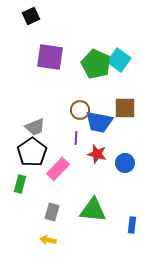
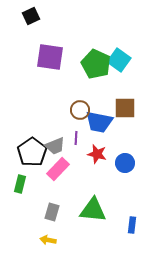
gray trapezoid: moved 20 px right, 19 px down
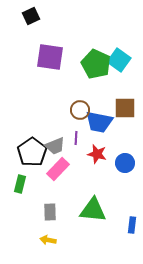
gray rectangle: moved 2 px left; rotated 18 degrees counterclockwise
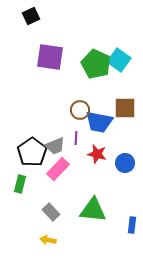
gray rectangle: moved 1 px right; rotated 42 degrees counterclockwise
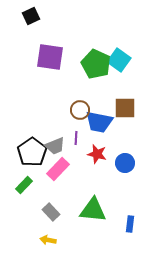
green rectangle: moved 4 px right, 1 px down; rotated 30 degrees clockwise
blue rectangle: moved 2 px left, 1 px up
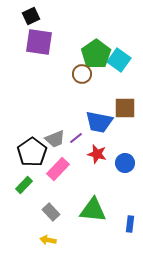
purple square: moved 11 px left, 15 px up
green pentagon: moved 10 px up; rotated 12 degrees clockwise
brown circle: moved 2 px right, 36 px up
purple line: rotated 48 degrees clockwise
gray trapezoid: moved 7 px up
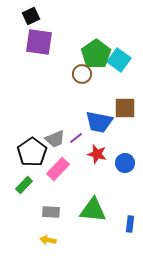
gray rectangle: rotated 42 degrees counterclockwise
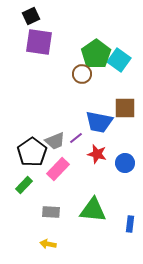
gray trapezoid: moved 2 px down
yellow arrow: moved 4 px down
